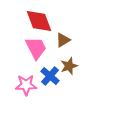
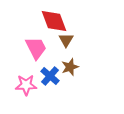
red diamond: moved 15 px right
brown triangle: moved 3 px right; rotated 28 degrees counterclockwise
brown star: moved 1 px right, 1 px down
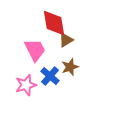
red diamond: moved 2 px down; rotated 12 degrees clockwise
brown triangle: rotated 28 degrees clockwise
pink trapezoid: moved 1 px left, 2 px down
pink star: rotated 15 degrees counterclockwise
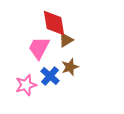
pink trapezoid: moved 4 px right, 2 px up; rotated 125 degrees counterclockwise
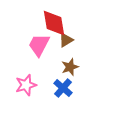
pink trapezoid: moved 3 px up
blue cross: moved 13 px right, 12 px down
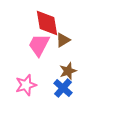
red diamond: moved 7 px left
brown triangle: moved 3 px left
brown star: moved 2 px left, 4 px down
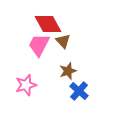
red diamond: moved 1 px right, 1 px down; rotated 20 degrees counterclockwise
brown triangle: moved 1 px down; rotated 42 degrees counterclockwise
blue cross: moved 16 px right, 3 px down
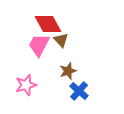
brown triangle: moved 2 px left, 1 px up
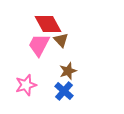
blue cross: moved 15 px left
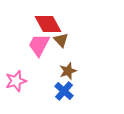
pink star: moved 10 px left, 4 px up
